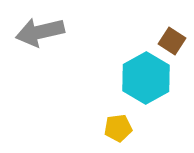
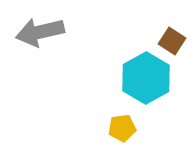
yellow pentagon: moved 4 px right
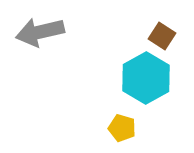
brown square: moved 10 px left, 5 px up
yellow pentagon: rotated 24 degrees clockwise
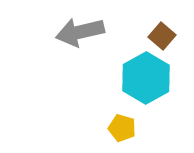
gray arrow: moved 40 px right
brown square: rotated 8 degrees clockwise
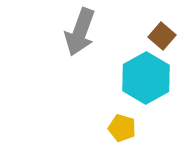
gray arrow: rotated 57 degrees counterclockwise
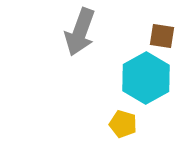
brown square: rotated 32 degrees counterclockwise
yellow pentagon: moved 1 px right, 4 px up
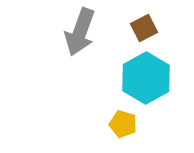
brown square: moved 18 px left, 8 px up; rotated 36 degrees counterclockwise
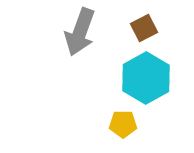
yellow pentagon: rotated 16 degrees counterclockwise
